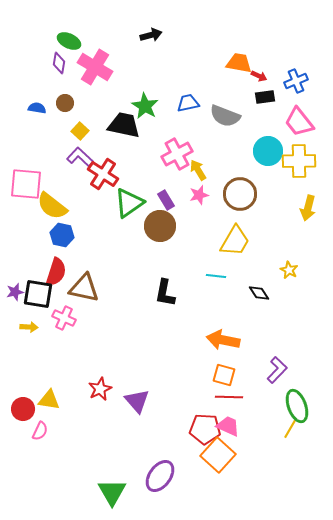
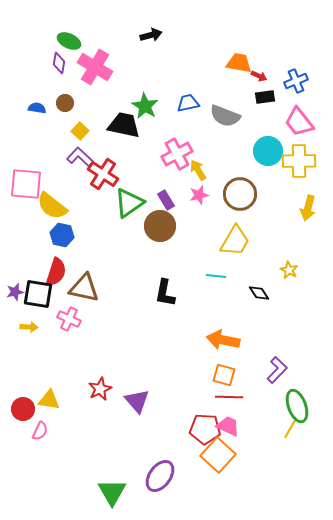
pink cross at (64, 318): moved 5 px right, 1 px down
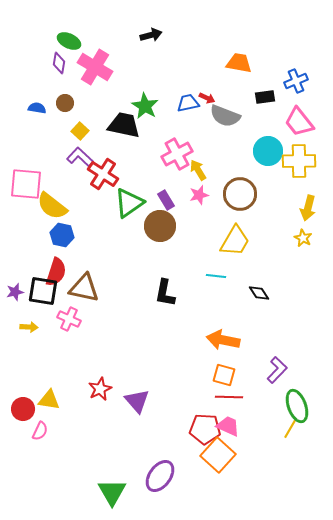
red arrow at (259, 76): moved 52 px left, 22 px down
yellow star at (289, 270): moved 14 px right, 32 px up
black square at (38, 294): moved 5 px right, 3 px up
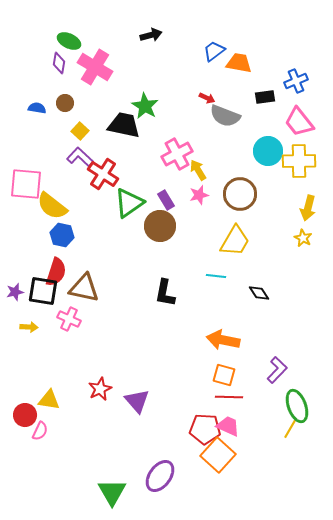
blue trapezoid at (188, 103): moved 26 px right, 52 px up; rotated 25 degrees counterclockwise
red circle at (23, 409): moved 2 px right, 6 px down
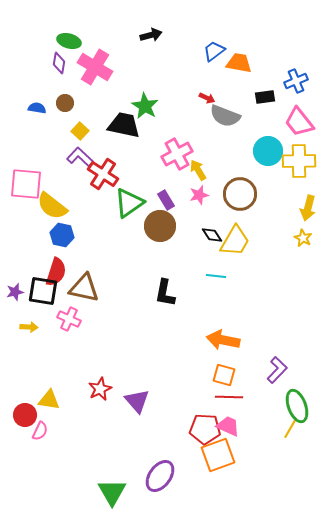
green ellipse at (69, 41): rotated 10 degrees counterclockwise
black diamond at (259, 293): moved 47 px left, 58 px up
orange square at (218, 455): rotated 28 degrees clockwise
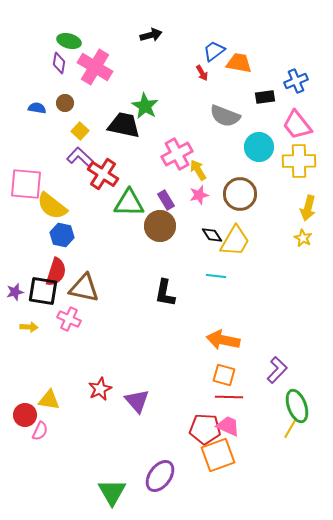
red arrow at (207, 98): moved 5 px left, 25 px up; rotated 35 degrees clockwise
pink trapezoid at (299, 122): moved 2 px left, 3 px down
cyan circle at (268, 151): moved 9 px left, 4 px up
green triangle at (129, 203): rotated 36 degrees clockwise
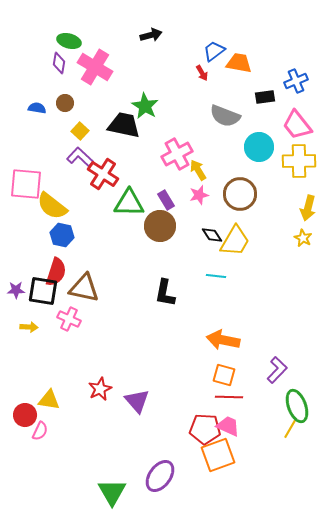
purple star at (15, 292): moved 1 px right, 2 px up; rotated 12 degrees clockwise
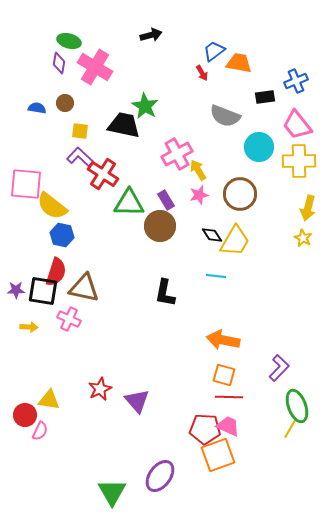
yellow square at (80, 131): rotated 36 degrees counterclockwise
purple L-shape at (277, 370): moved 2 px right, 2 px up
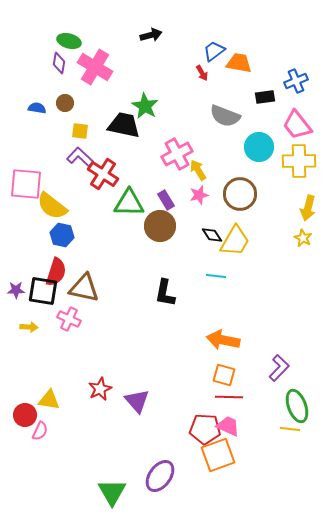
yellow line at (290, 429): rotated 66 degrees clockwise
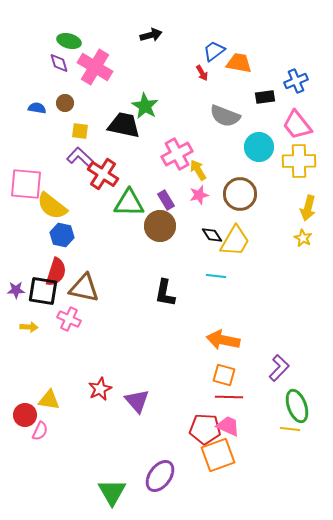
purple diamond at (59, 63): rotated 25 degrees counterclockwise
